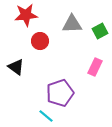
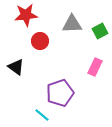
cyan line: moved 4 px left, 1 px up
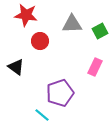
red star: rotated 15 degrees clockwise
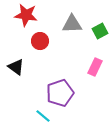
cyan line: moved 1 px right, 1 px down
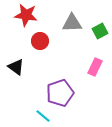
gray triangle: moved 1 px up
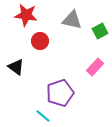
gray triangle: moved 3 px up; rotated 15 degrees clockwise
pink rectangle: rotated 18 degrees clockwise
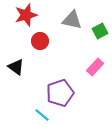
red star: rotated 25 degrees counterclockwise
cyan line: moved 1 px left, 1 px up
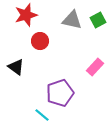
green square: moved 2 px left, 11 px up
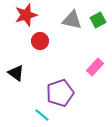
black triangle: moved 6 px down
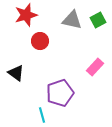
cyan line: rotated 35 degrees clockwise
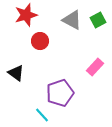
gray triangle: rotated 15 degrees clockwise
cyan line: rotated 28 degrees counterclockwise
